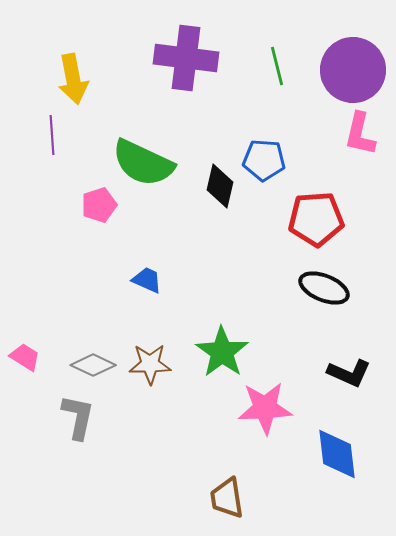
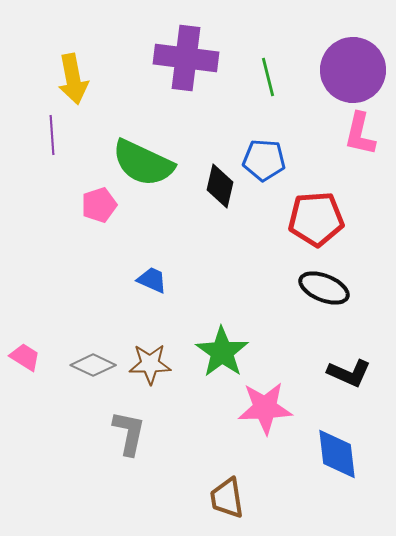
green line: moved 9 px left, 11 px down
blue trapezoid: moved 5 px right
gray L-shape: moved 51 px right, 16 px down
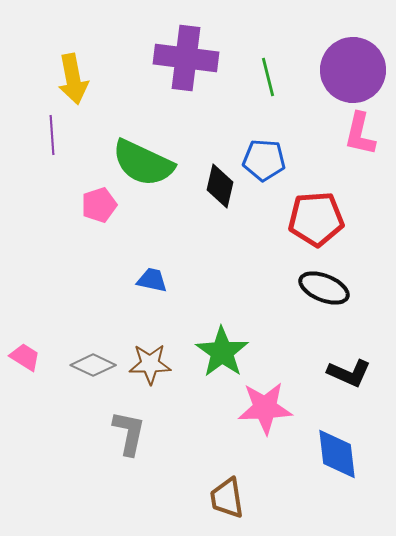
blue trapezoid: rotated 12 degrees counterclockwise
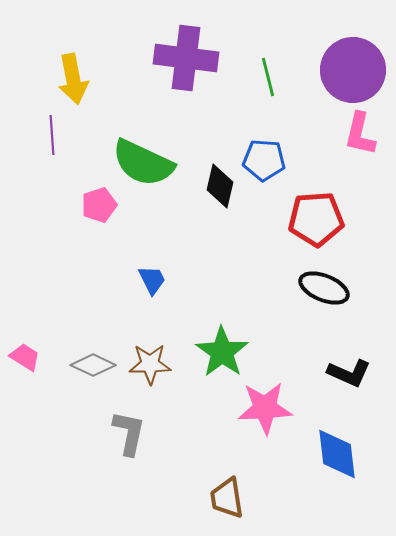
blue trapezoid: rotated 52 degrees clockwise
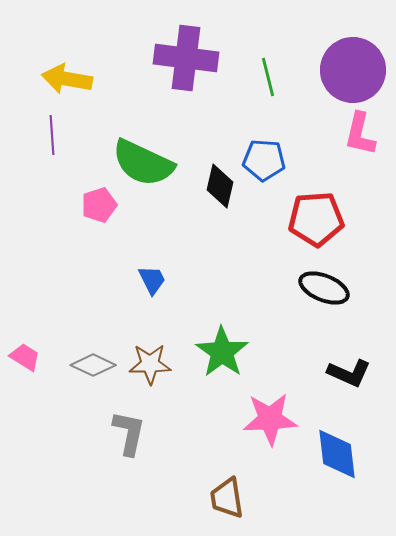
yellow arrow: moved 6 px left; rotated 111 degrees clockwise
pink star: moved 5 px right, 11 px down
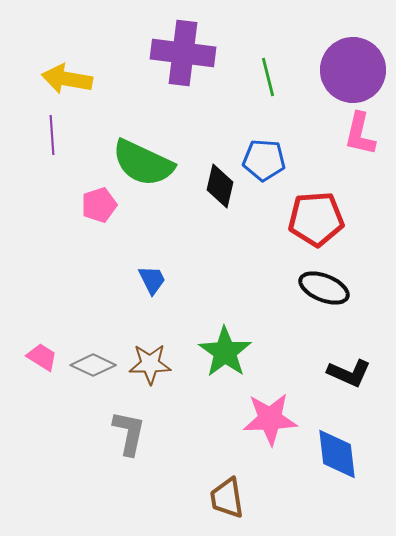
purple cross: moved 3 px left, 5 px up
green star: moved 3 px right
pink trapezoid: moved 17 px right
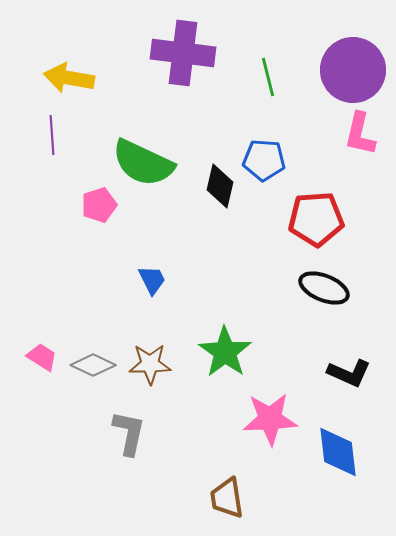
yellow arrow: moved 2 px right, 1 px up
blue diamond: moved 1 px right, 2 px up
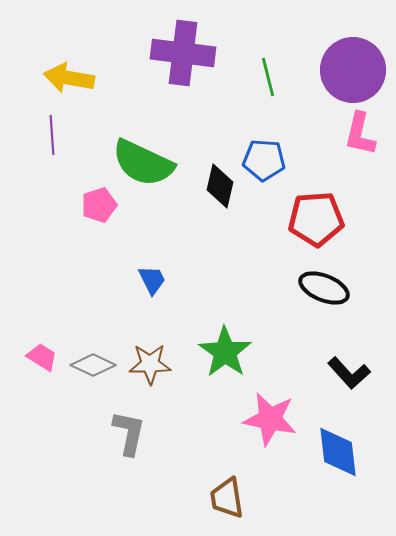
black L-shape: rotated 24 degrees clockwise
pink star: rotated 14 degrees clockwise
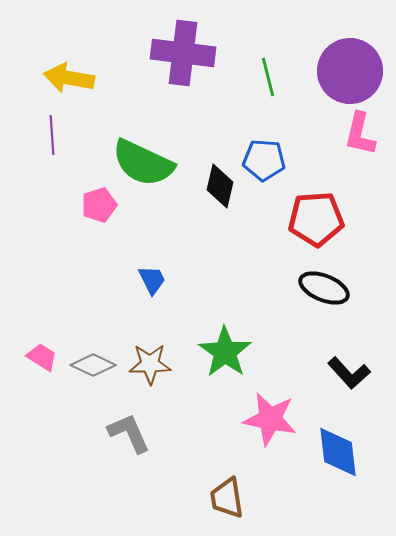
purple circle: moved 3 px left, 1 px down
gray L-shape: rotated 36 degrees counterclockwise
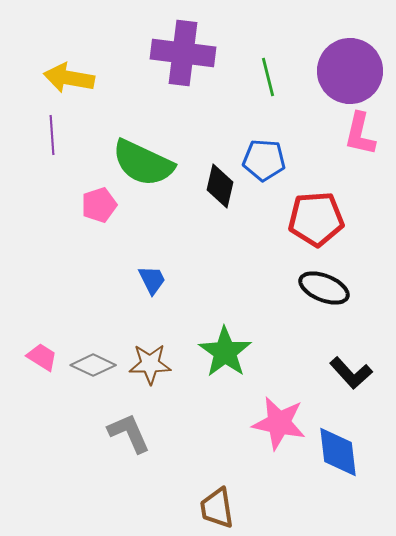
black L-shape: moved 2 px right
pink star: moved 9 px right, 4 px down
brown trapezoid: moved 10 px left, 10 px down
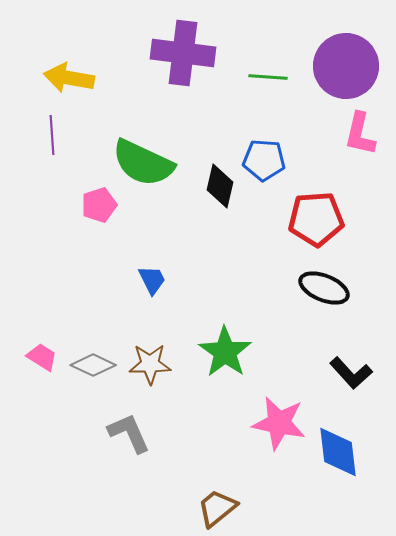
purple circle: moved 4 px left, 5 px up
green line: rotated 72 degrees counterclockwise
brown trapezoid: rotated 60 degrees clockwise
